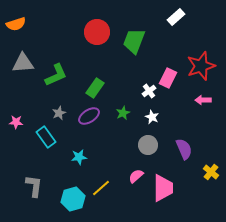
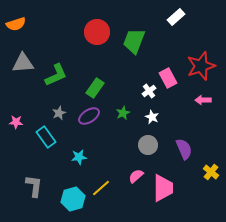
pink rectangle: rotated 54 degrees counterclockwise
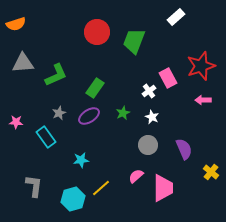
cyan star: moved 2 px right, 3 px down
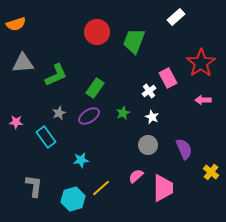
red star: moved 3 px up; rotated 16 degrees counterclockwise
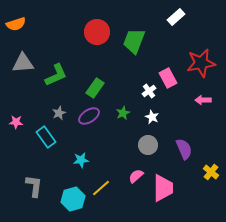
red star: rotated 24 degrees clockwise
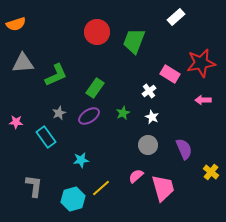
pink rectangle: moved 2 px right, 4 px up; rotated 30 degrees counterclockwise
pink trapezoid: rotated 16 degrees counterclockwise
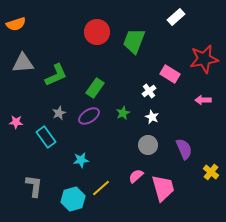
red star: moved 3 px right, 4 px up
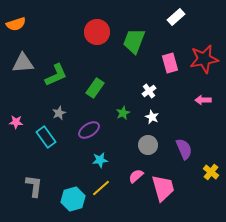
pink rectangle: moved 11 px up; rotated 42 degrees clockwise
purple ellipse: moved 14 px down
cyan star: moved 19 px right
